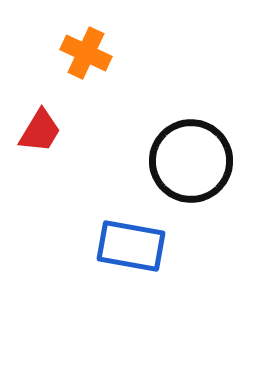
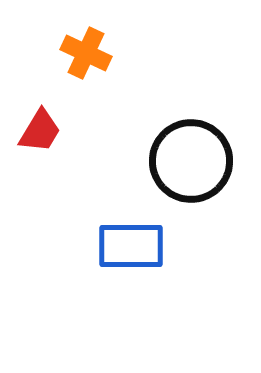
blue rectangle: rotated 10 degrees counterclockwise
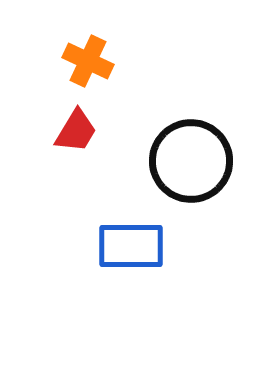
orange cross: moved 2 px right, 8 px down
red trapezoid: moved 36 px right
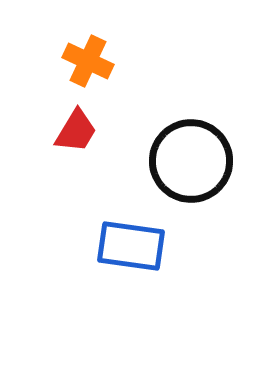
blue rectangle: rotated 8 degrees clockwise
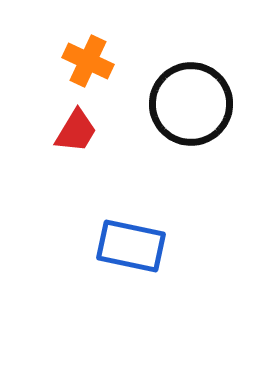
black circle: moved 57 px up
blue rectangle: rotated 4 degrees clockwise
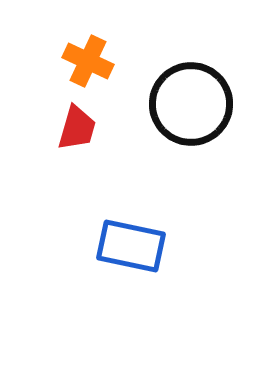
red trapezoid: moved 1 px right, 3 px up; rotated 15 degrees counterclockwise
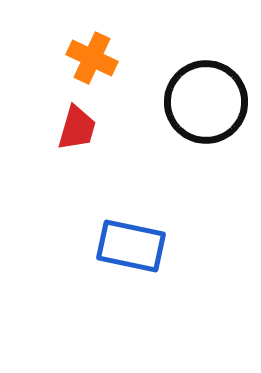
orange cross: moved 4 px right, 3 px up
black circle: moved 15 px right, 2 px up
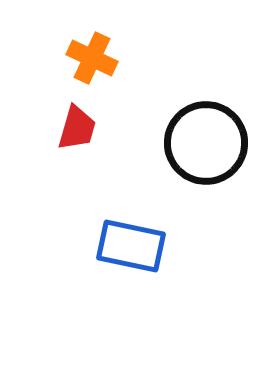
black circle: moved 41 px down
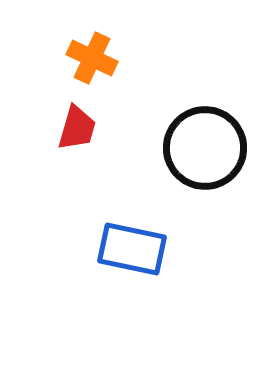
black circle: moved 1 px left, 5 px down
blue rectangle: moved 1 px right, 3 px down
